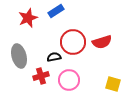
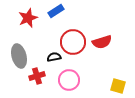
red cross: moved 4 px left
yellow square: moved 5 px right, 2 px down
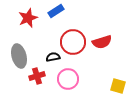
black semicircle: moved 1 px left
pink circle: moved 1 px left, 1 px up
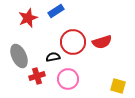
gray ellipse: rotated 10 degrees counterclockwise
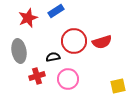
red circle: moved 1 px right, 1 px up
gray ellipse: moved 5 px up; rotated 15 degrees clockwise
yellow square: rotated 28 degrees counterclockwise
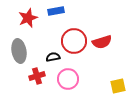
blue rectangle: rotated 21 degrees clockwise
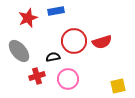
gray ellipse: rotated 30 degrees counterclockwise
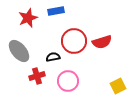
pink circle: moved 2 px down
yellow square: rotated 14 degrees counterclockwise
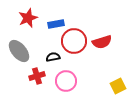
blue rectangle: moved 13 px down
pink circle: moved 2 px left
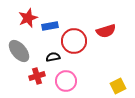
blue rectangle: moved 6 px left, 2 px down
red semicircle: moved 4 px right, 11 px up
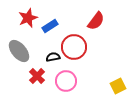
blue rectangle: rotated 21 degrees counterclockwise
red semicircle: moved 10 px left, 10 px up; rotated 36 degrees counterclockwise
red circle: moved 6 px down
red cross: rotated 28 degrees counterclockwise
